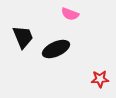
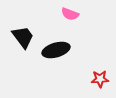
black trapezoid: rotated 15 degrees counterclockwise
black ellipse: moved 1 px down; rotated 8 degrees clockwise
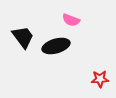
pink semicircle: moved 1 px right, 6 px down
black ellipse: moved 4 px up
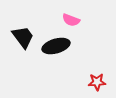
red star: moved 3 px left, 3 px down
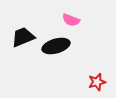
black trapezoid: rotated 75 degrees counterclockwise
red star: rotated 12 degrees counterclockwise
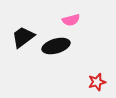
pink semicircle: rotated 36 degrees counterclockwise
black trapezoid: rotated 15 degrees counterclockwise
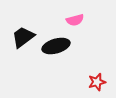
pink semicircle: moved 4 px right
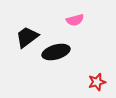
black trapezoid: moved 4 px right
black ellipse: moved 6 px down
